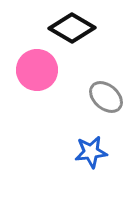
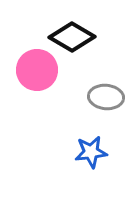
black diamond: moved 9 px down
gray ellipse: rotated 36 degrees counterclockwise
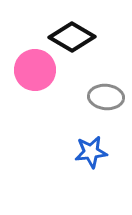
pink circle: moved 2 px left
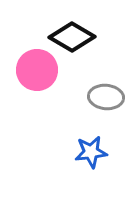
pink circle: moved 2 px right
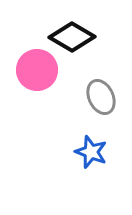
gray ellipse: moved 5 px left; rotated 60 degrees clockwise
blue star: rotated 28 degrees clockwise
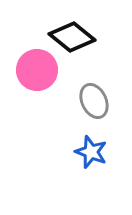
black diamond: rotated 9 degrees clockwise
gray ellipse: moved 7 px left, 4 px down
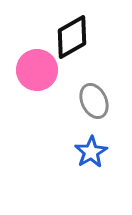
black diamond: rotated 69 degrees counterclockwise
blue star: rotated 20 degrees clockwise
